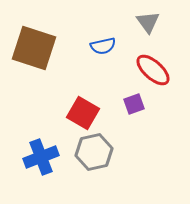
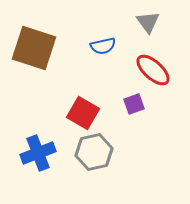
blue cross: moved 3 px left, 4 px up
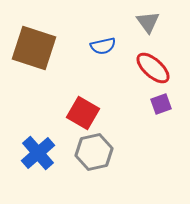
red ellipse: moved 2 px up
purple square: moved 27 px right
blue cross: rotated 20 degrees counterclockwise
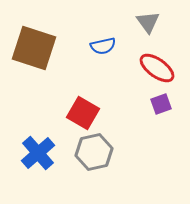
red ellipse: moved 4 px right; rotated 6 degrees counterclockwise
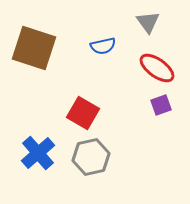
purple square: moved 1 px down
gray hexagon: moved 3 px left, 5 px down
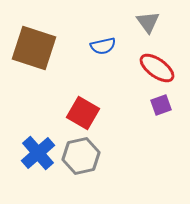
gray hexagon: moved 10 px left, 1 px up
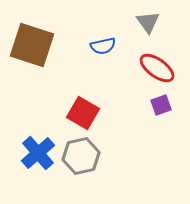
brown square: moved 2 px left, 3 px up
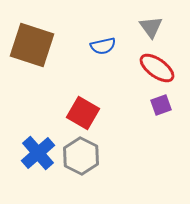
gray triangle: moved 3 px right, 5 px down
gray hexagon: rotated 21 degrees counterclockwise
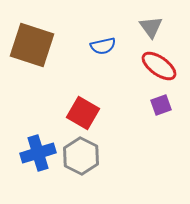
red ellipse: moved 2 px right, 2 px up
blue cross: rotated 24 degrees clockwise
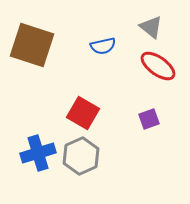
gray triangle: rotated 15 degrees counterclockwise
red ellipse: moved 1 px left
purple square: moved 12 px left, 14 px down
gray hexagon: rotated 9 degrees clockwise
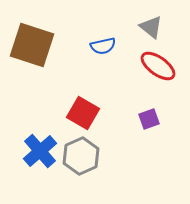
blue cross: moved 2 px right, 2 px up; rotated 24 degrees counterclockwise
